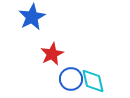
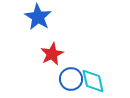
blue star: moved 6 px right; rotated 12 degrees counterclockwise
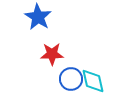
red star: rotated 25 degrees clockwise
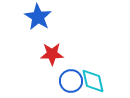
blue circle: moved 2 px down
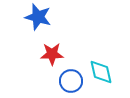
blue star: rotated 16 degrees counterclockwise
cyan diamond: moved 8 px right, 9 px up
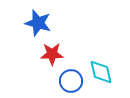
blue star: moved 6 px down
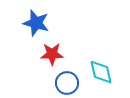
blue star: moved 2 px left
blue circle: moved 4 px left, 2 px down
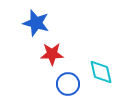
blue circle: moved 1 px right, 1 px down
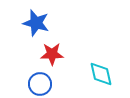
cyan diamond: moved 2 px down
blue circle: moved 28 px left
